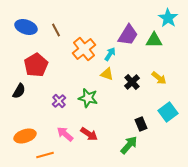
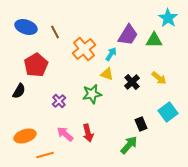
brown line: moved 1 px left, 2 px down
cyan arrow: moved 1 px right
green star: moved 4 px right, 4 px up; rotated 24 degrees counterclockwise
red arrow: moved 1 px left, 1 px up; rotated 42 degrees clockwise
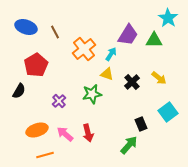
orange ellipse: moved 12 px right, 6 px up
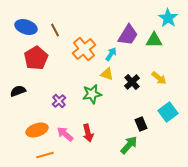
brown line: moved 2 px up
red pentagon: moved 7 px up
black semicircle: moved 1 px left; rotated 140 degrees counterclockwise
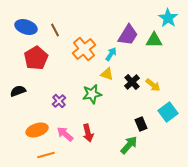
yellow arrow: moved 6 px left, 7 px down
orange line: moved 1 px right
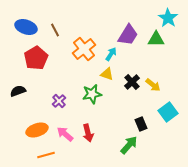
green triangle: moved 2 px right, 1 px up
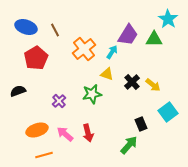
cyan star: moved 1 px down
green triangle: moved 2 px left
cyan arrow: moved 1 px right, 2 px up
orange line: moved 2 px left
